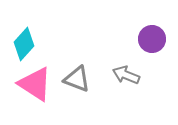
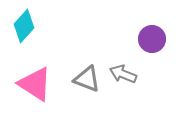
cyan diamond: moved 18 px up
gray arrow: moved 3 px left, 1 px up
gray triangle: moved 10 px right
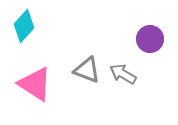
purple circle: moved 2 px left
gray arrow: rotated 8 degrees clockwise
gray triangle: moved 9 px up
